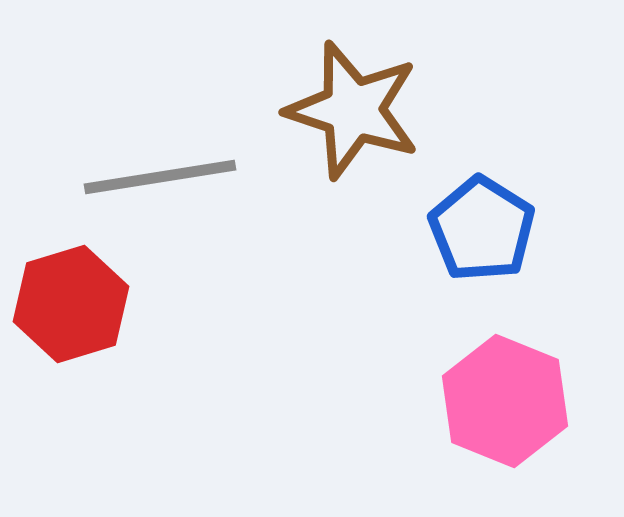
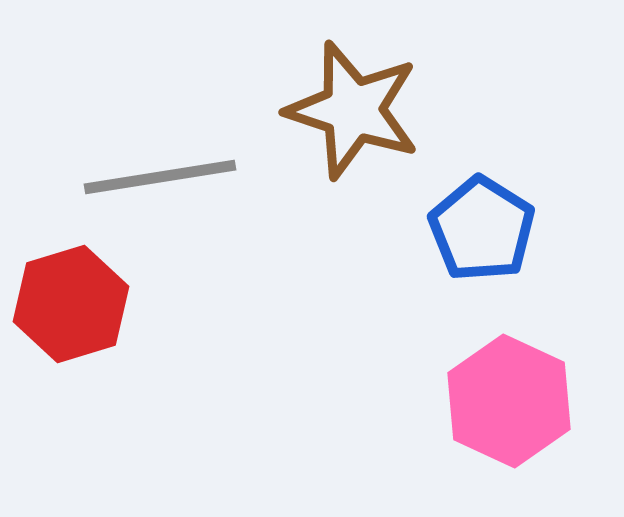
pink hexagon: moved 4 px right; rotated 3 degrees clockwise
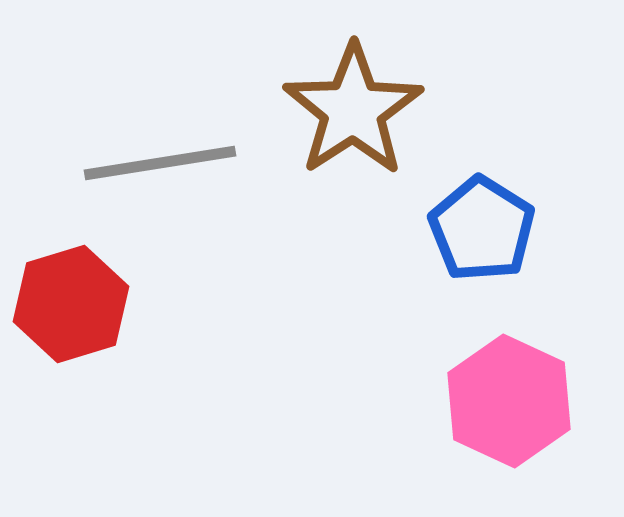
brown star: rotated 21 degrees clockwise
gray line: moved 14 px up
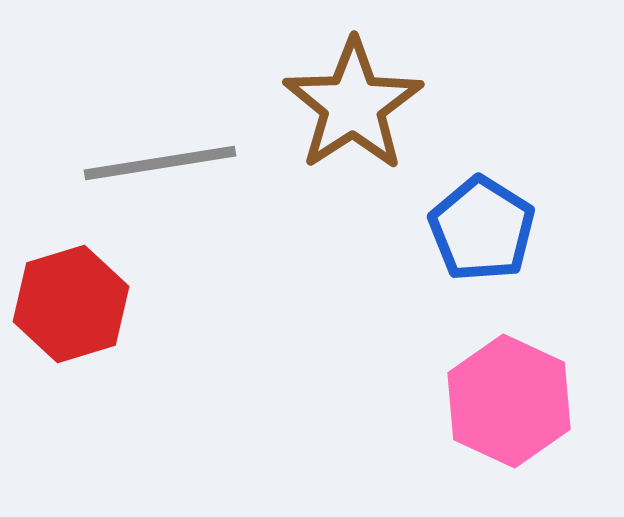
brown star: moved 5 px up
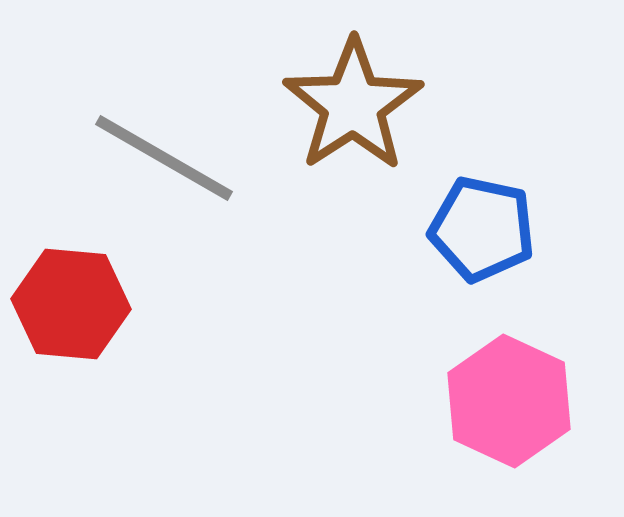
gray line: moved 4 px right, 5 px up; rotated 39 degrees clockwise
blue pentagon: rotated 20 degrees counterclockwise
red hexagon: rotated 22 degrees clockwise
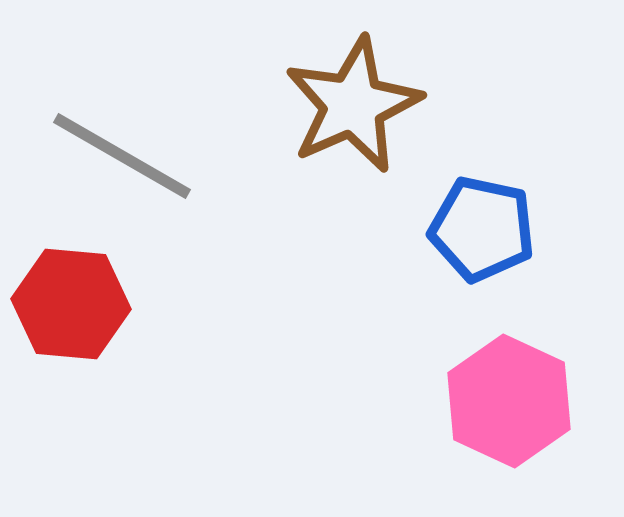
brown star: rotated 9 degrees clockwise
gray line: moved 42 px left, 2 px up
